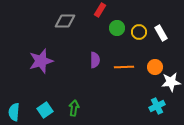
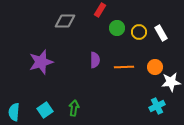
purple star: moved 1 px down
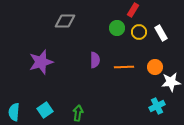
red rectangle: moved 33 px right
green arrow: moved 4 px right, 5 px down
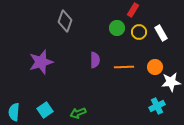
gray diamond: rotated 70 degrees counterclockwise
green arrow: rotated 119 degrees counterclockwise
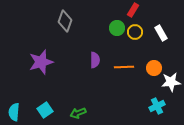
yellow circle: moved 4 px left
orange circle: moved 1 px left, 1 px down
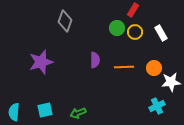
cyan square: rotated 21 degrees clockwise
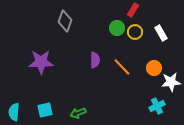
purple star: rotated 15 degrees clockwise
orange line: moved 2 px left; rotated 48 degrees clockwise
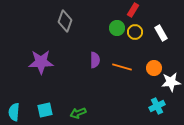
orange line: rotated 30 degrees counterclockwise
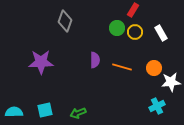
cyan semicircle: rotated 84 degrees clockwise
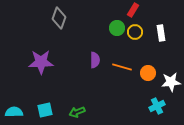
gray diamond: moved 6 px left, 3 px up
white rectangle: rotated 21 degrees clockwise
orange circle: moved 6 px left, 5 px down
green arrow: moved 1 px left, 1 px up
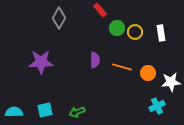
red rectangle: moved 33 px left; rotated 72 degrees counterclockwise
gray diamond: rotated 10 degrees clockwise
